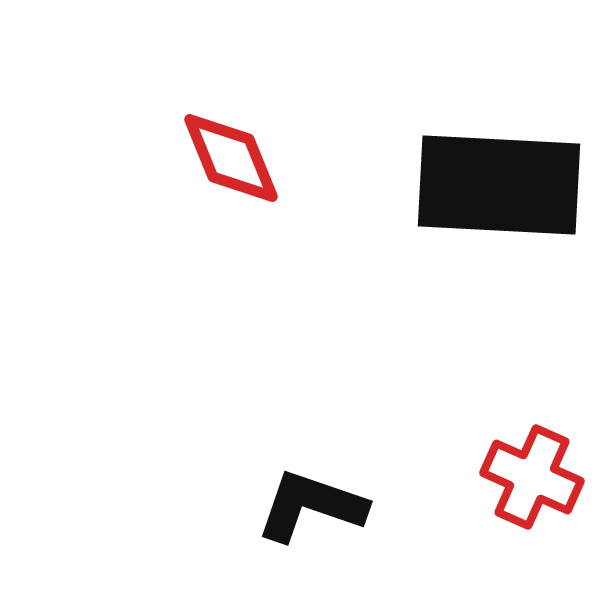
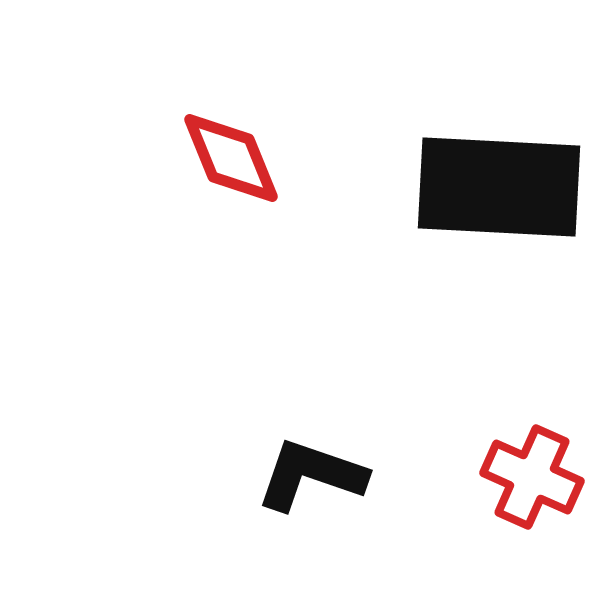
black rectangle: moved 2 px down
black L-shape: moved 31 px up
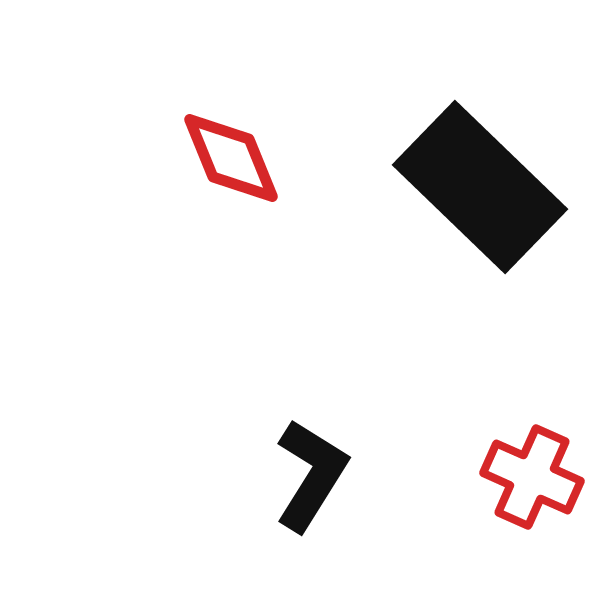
black rectangle: moved 19 px left; rotated 41 degrees clockwise
black L-shape: rotated 103 degrees clockwise
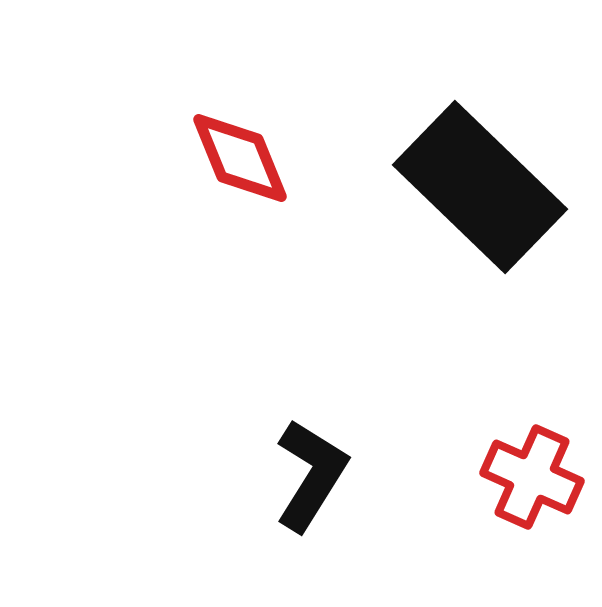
red diamond: moved 9 px right
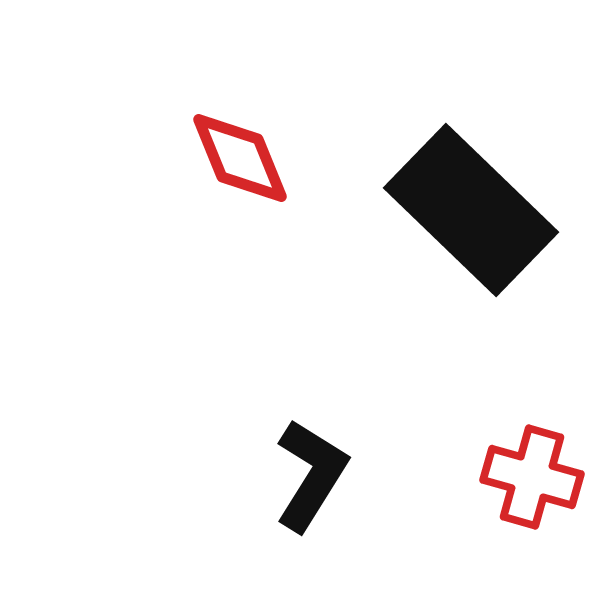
black rectangle: moved 9 px left, 23 px down
red cross: rotated 8 degrees counterclockwise
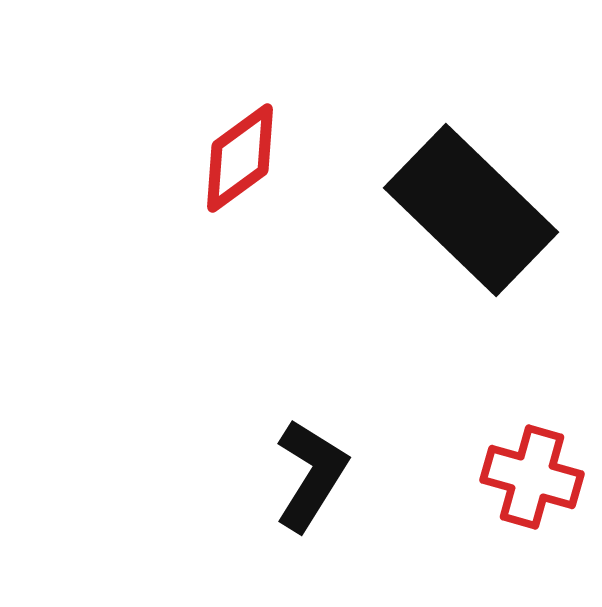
red diamond: rotated 76 degrees clockwise
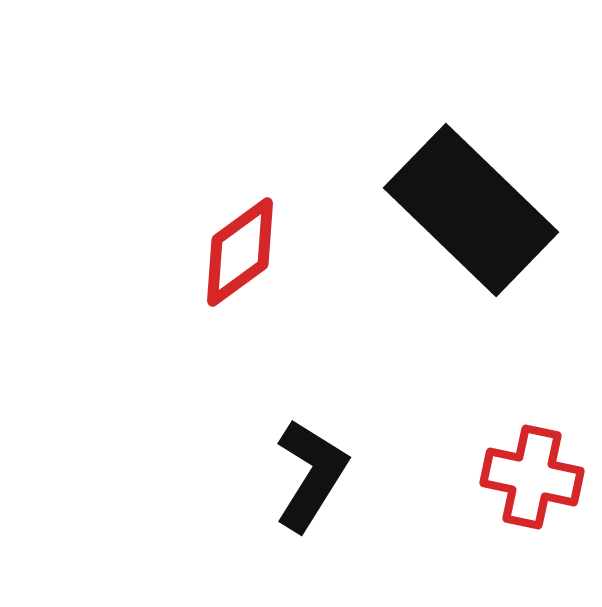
red diamond: moved 94 px down
red cross: rotated 4 degrees counterclockwise
